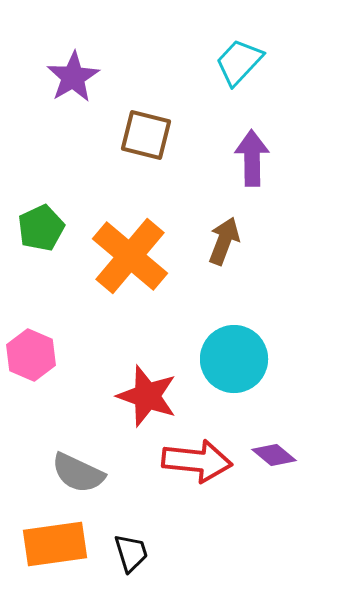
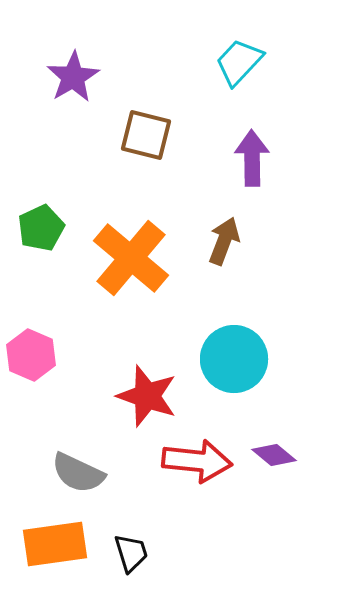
orange cross: moved 1 px right, 2 px down
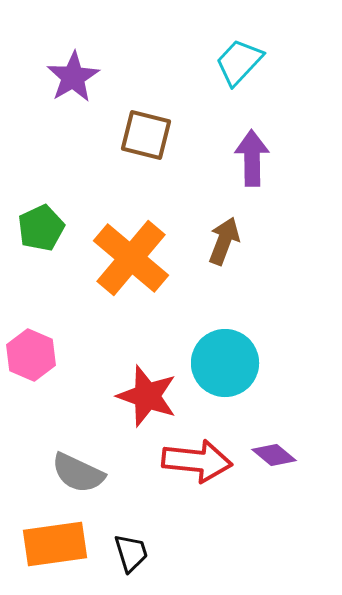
cyan circle: moved 9 px left, 4 px down
